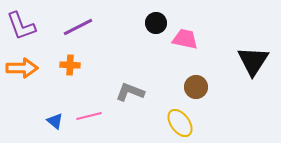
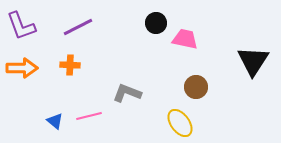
gray L-shape: moved 3 px left, 1 px down
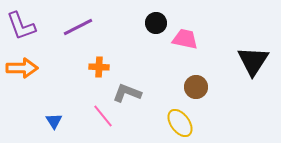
orange cross: moved 29 px right, 2 px down
pink line: moved 14 px right; rotated 65 degrees clockwise
blue triangle: moved 1 px left; rotated 18 degrees clockwise
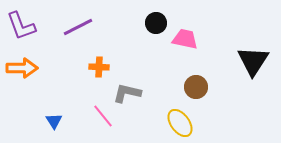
gray L-shape: rotated 8 degrees counterclockwise
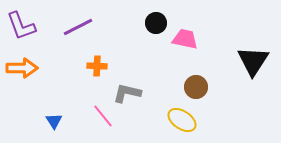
orange cross: moved 2 px left, 1 px up
yellow ellipse: moved 2 px right, 3 px up; rotated 20 degrees counterclockwise
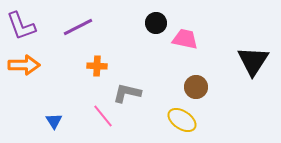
orange arrow: moved 2 px right, 3 px up
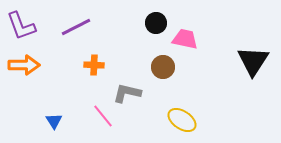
purple line: moved 2 px left
orange cross: moved 3 px left, 1 px up
brown circle: moved 33 px left, 20 px up
